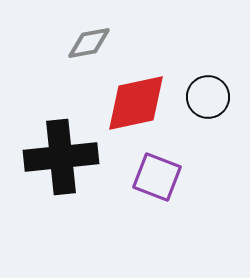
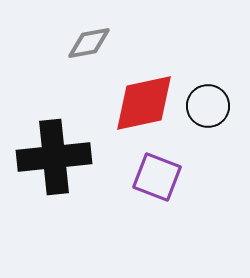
black circle: moved 9 px down
red diamond: moved 8 px right
black cross: moved 7 px left
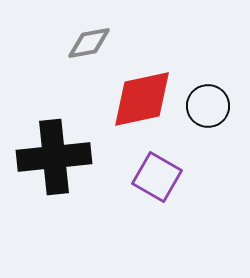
red diamond: moved 2 px left, 4 px up
purple square: rotated 9 degrees clockwise
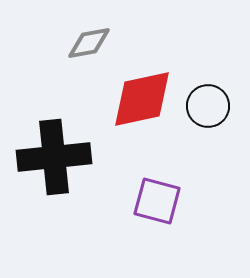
purple square: moved 24 px down; rotated 15 degrees counterclockwise
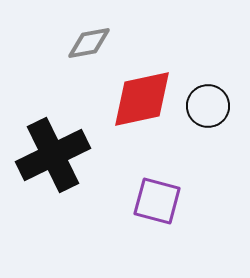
black cross: moved 1 px left, 2 px up; rotated 20 degrees counterclockwise
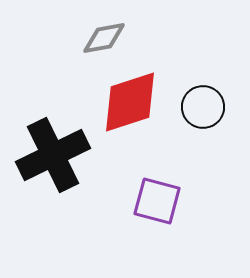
gray diamond: moved 15 px right, 5 px up
red diamond: moved 12 px left, 3 px down; rotated 6 degrees counterclockwise
black circle: moved 5 px left, 1 px down
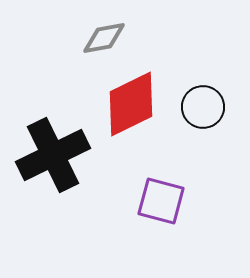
red diamond: moved 1 px right, 2 px down; rotated 8 degrees counterclockwise
purple square: moved 4 px right
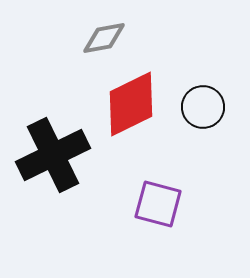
purple square: moved 3 px left, 3 px down
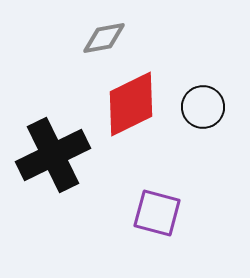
purple square: moved 1 px left, 9 px down
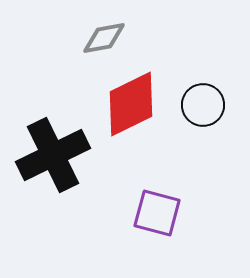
black circle: moved 2 px up
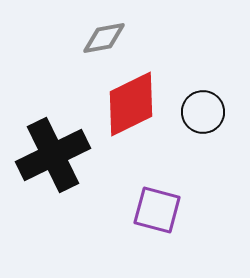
black circle: moved 7 px down
purple square: moved 3 px up
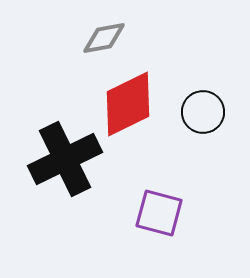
red diamond: moved 3 px left
black cross: moved 12 px right, 4 px down
purple square: moved 2 px right, 3 px down
